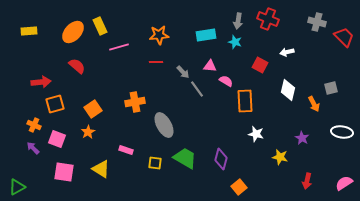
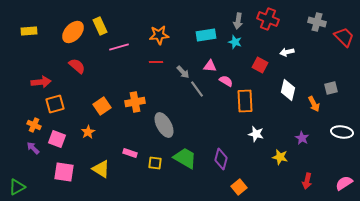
orange square at (93, 109): moved 9 px right, 3 px up
pink rectangle at (126, 150): moved 4 px right, 3 px down
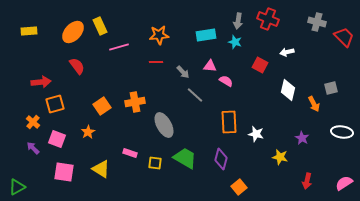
red semicircle at (77, 66): rotated 12 degrees clockwise
gray line at (197, 89): moved 2 px left, 6 px down; rotated 12 degrees counterclockwise
orange rectangle at (245, 101): moved 16 px left, 21 px down
orange cross at (34, 125): moved 1 px left, 3 px up; rotated 16 degrees clockwise
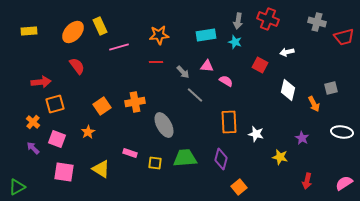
red trapezoid at (344, 37): rotated 120 degrees clockwise
pink triangle at (210, 66): moved 3 px left
green trapezoid at (185, 158): rotated 35 degrees counterclockwise
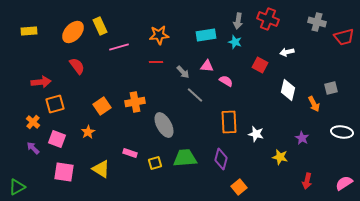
yellow square at (155, 163): rotated 24 degrees counterclockwise
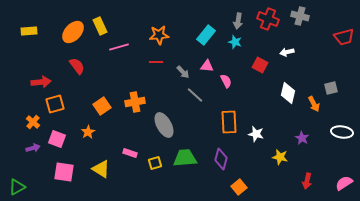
gray cross at (317, 22): moved 17 px left, 6 px up
cyan rectangle at (206, 35): rotated 42 degrees counterclockwise
pink semicircle at (226, 81): rotated 32 degrees clockwise
white diamond at (288, 90): moved 3 px down
purple arrow at (33, 148): rotated 120 degrees clockwise
